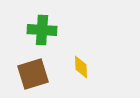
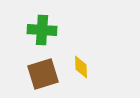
brown square: moved 10 px right
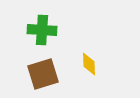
yellow diamond: moved 8 px right, 3 px up
